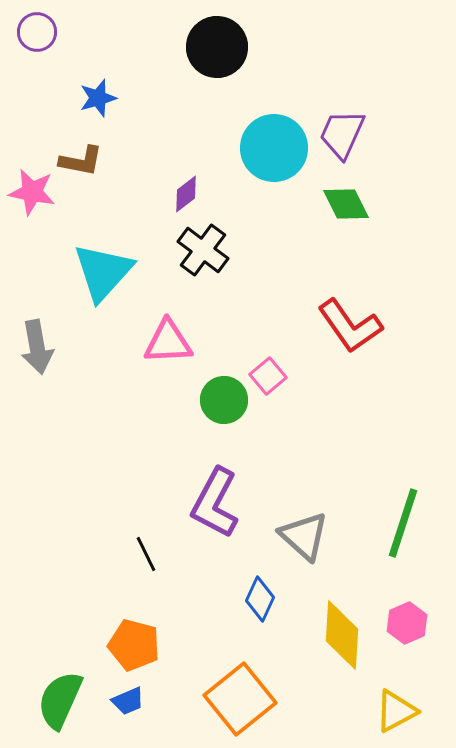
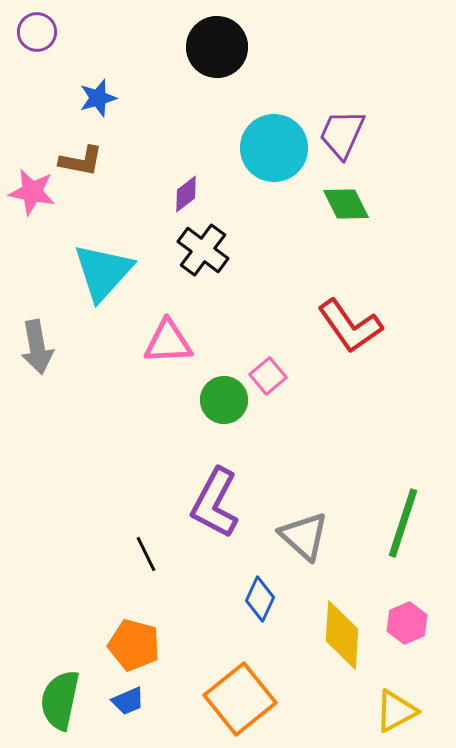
green semicircle: rotated 12 degrees counterclockwise
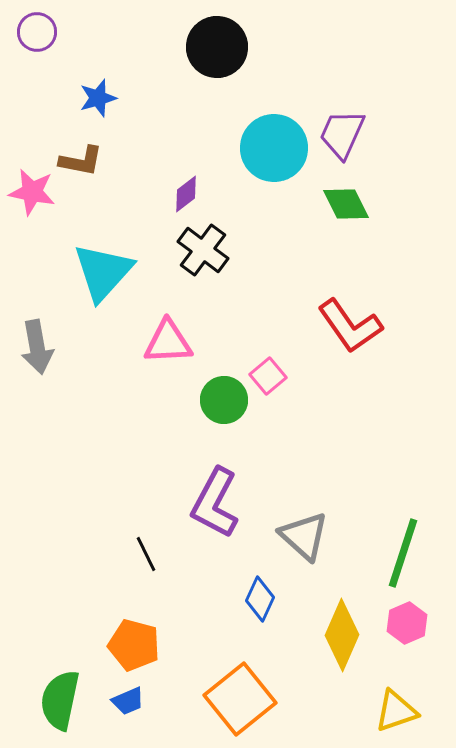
green line: moved 30 px down
yellow diamond: rotated 20 degrees clockwise
yellow triangle: rotated 9 degrees clockwise
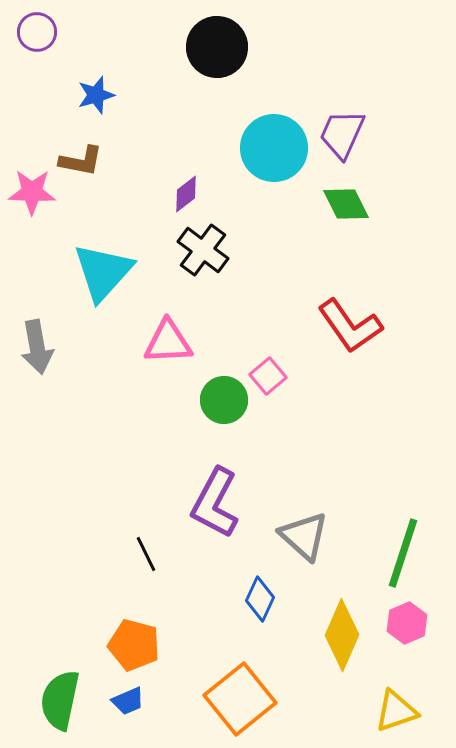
blue star: moved 2 px left, 3 px up
pink star: rotated 9 degrees counterclockwise
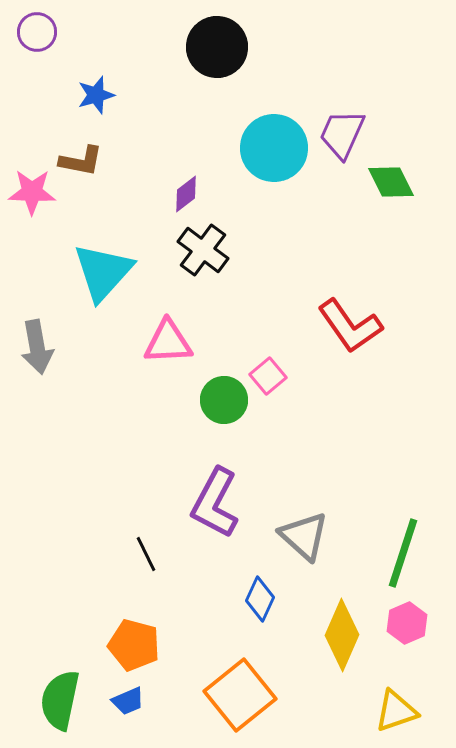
green diamond: moved 45 px right, 22 px up
orange square: moved 4 px up
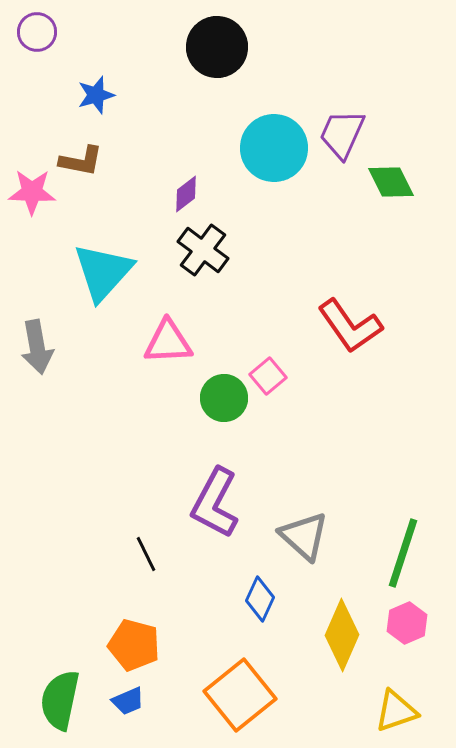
green circle: moved 2 px up
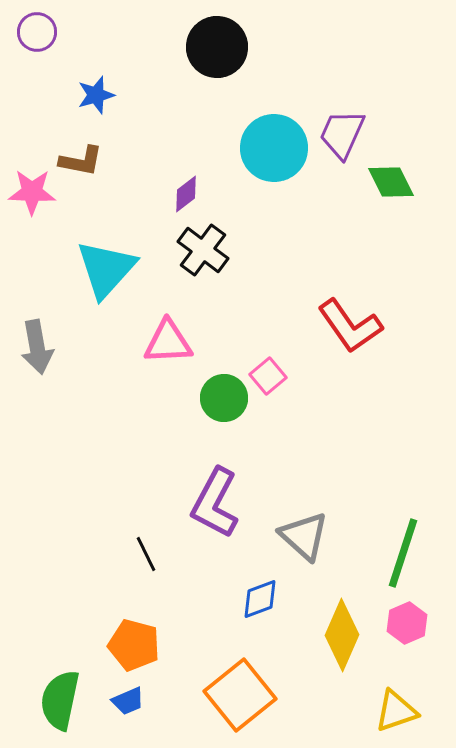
cyan triangle: moved 3 px right, 3 px up
blue diamond: rotated 45 degrees clockwise
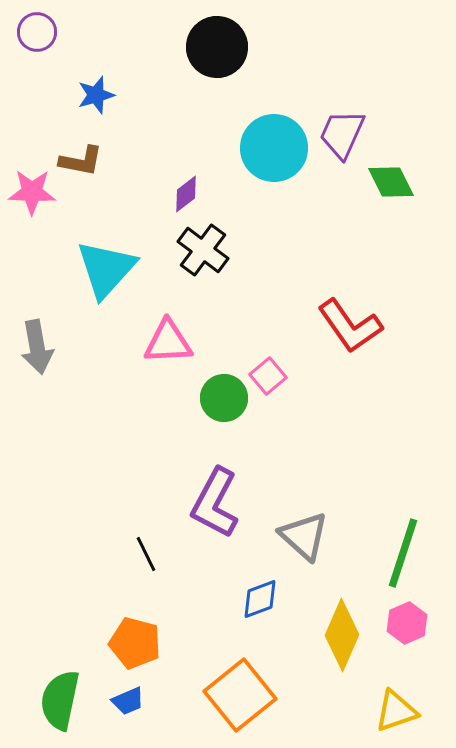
orange pentagon: moved 1 px right, 2 px up
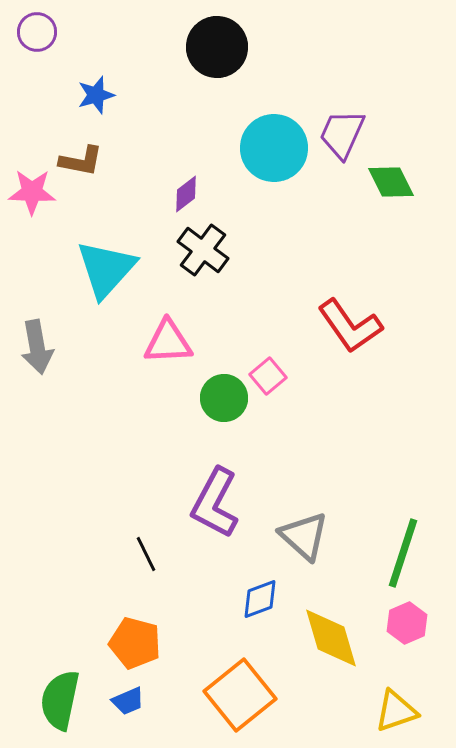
yellow diamond: moved 11 px left, 3 px down; rotated 40 degrees counterclockwise
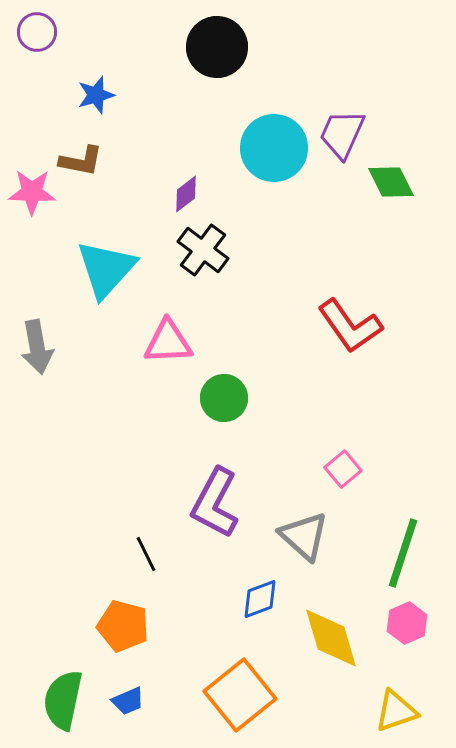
pink square: moved 75 px right, 93 px down
orange pentagon: moved 12 px left, 17 px up
green semicircle: moved 3 px right
